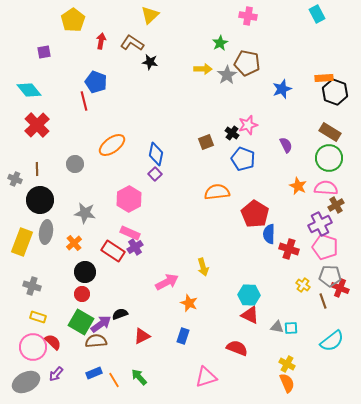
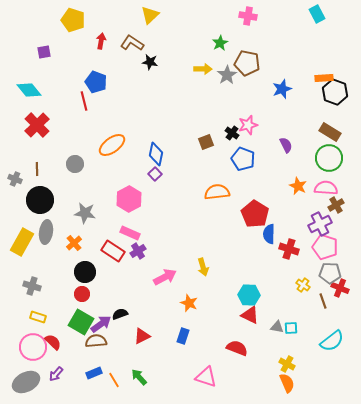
yellow pentagon at (73, 20): rotated 20 degrees counterclockwise
yellow rectangle at (22, 242): rotated 8 degrees clockwise
purple cross at (135, 247): moved 3 px right, 4 px down
gray pentagon at (330, 276): moved 3 px up
pink arrow at (167, 282): moved 2 px left, 5 px up
pink triangle at (206, 377): rotated 35 degrees clockwise
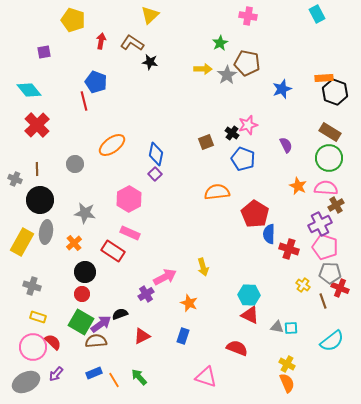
purple cross at (138, 251): moved 8 px right, 43 px down
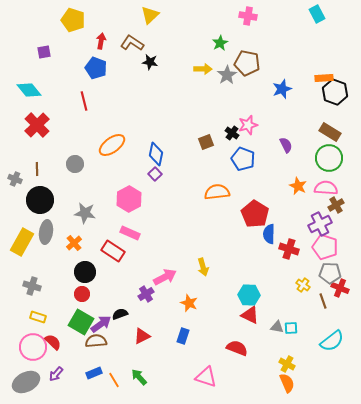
blue pentagon at (96, 82): moved 14 px up
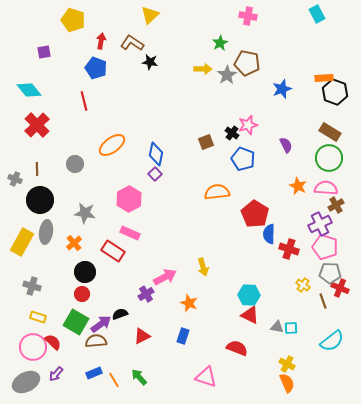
green square at (81, 322): moved 5 px left
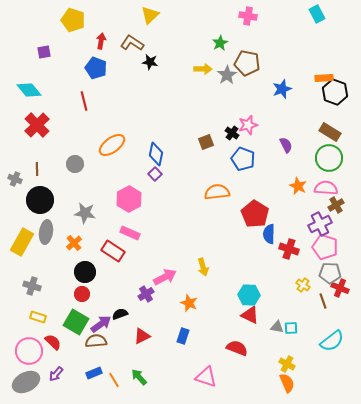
pink circle at (33, 347): moved 4 px left, 4 px down
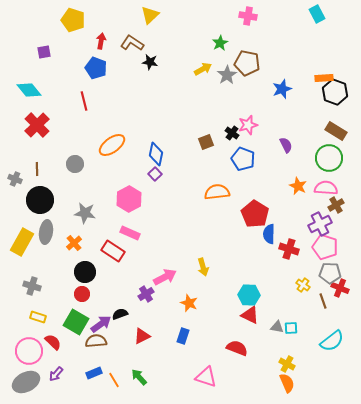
yellow arrow at (203, 69): rotated 30 degrees counterclockwise
brown rectangle at (330, 132): moved 6 px right, 1 px up
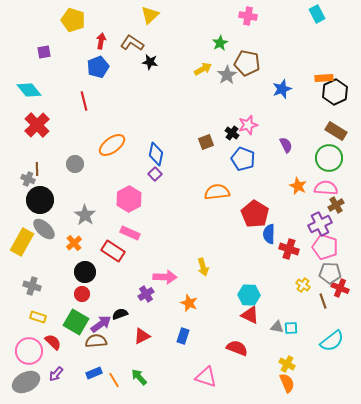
blue pentagon at (96, 68): moved 2 px right, 1 px up; rotated 30 degrees clockwise
black hexagon at (335, 92): rotated 15 degrees clockwise
gray cross at (15, 179): moved 13 px right
gray star at (85, 213): moved 2 px down; rotated 25 degrees clockwise
gray ellipse at (46, 232): moved 2 px left, 3 px up; rotated 55 degrees counterclockwise
pink arrow at (165, 277): rotated 30 degrees clockwise
